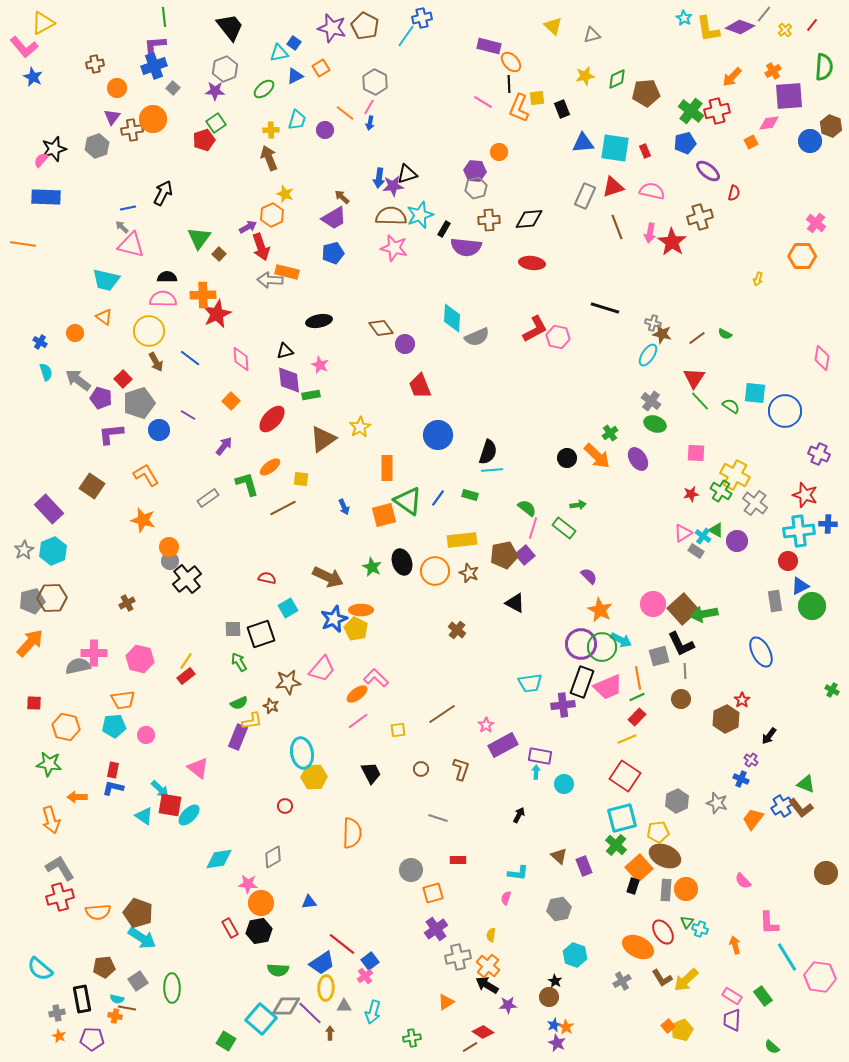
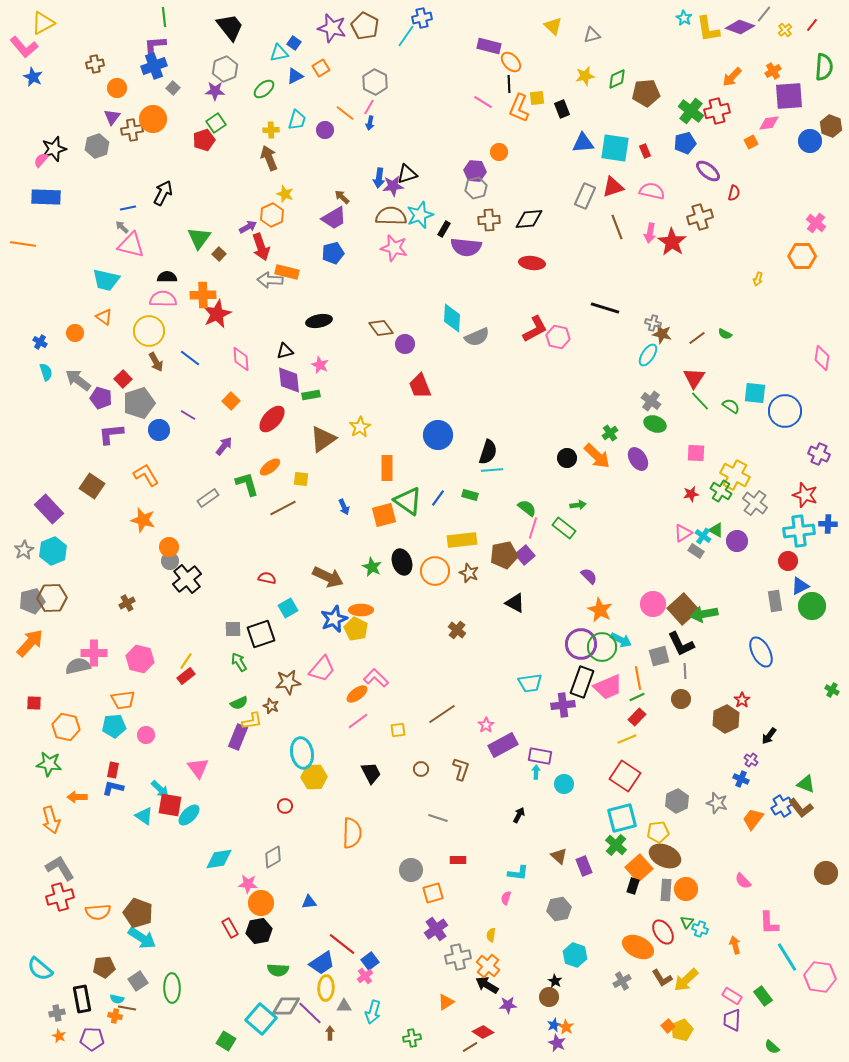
pink triangle at (198, 768): rotated 15 degrees clockwise
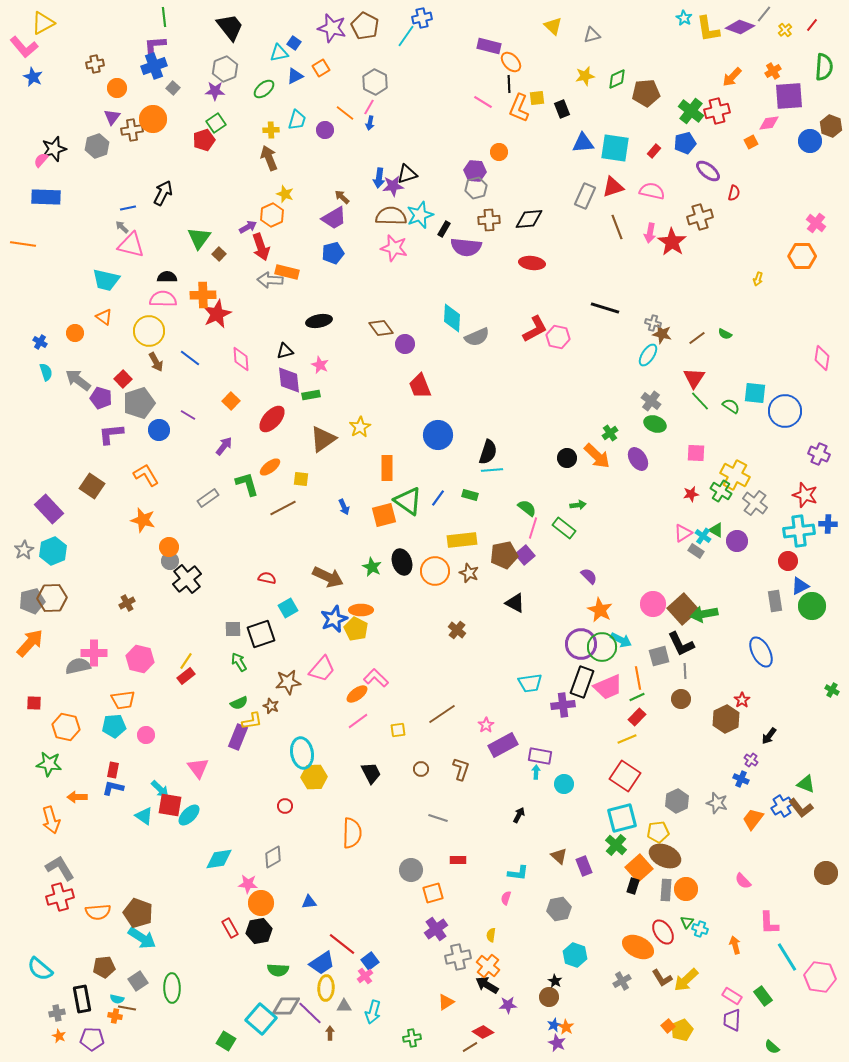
red rectangle at (645, 151): moved 9 px right; rotated 64 degrees clockwise
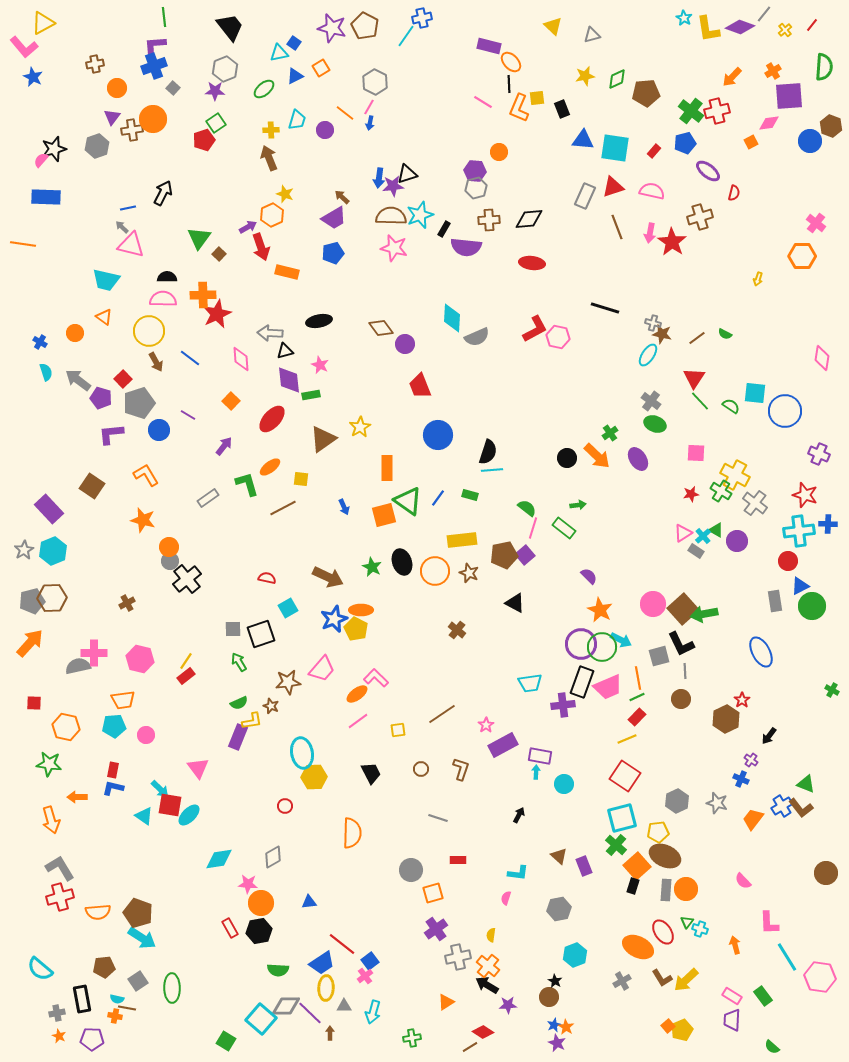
blue triangle at (583, 143): moved 3 px up; rotated 10 degrees clockwise
gray arrow at (270, 280): moved 53 px down
cyan cross at (703, 536): rotated 14 degrees clockwise
orange square at (639, 868): moved 2 px left, 2 px up
cyan hexagon at (575, 955): rotated 20 degrees clockwise
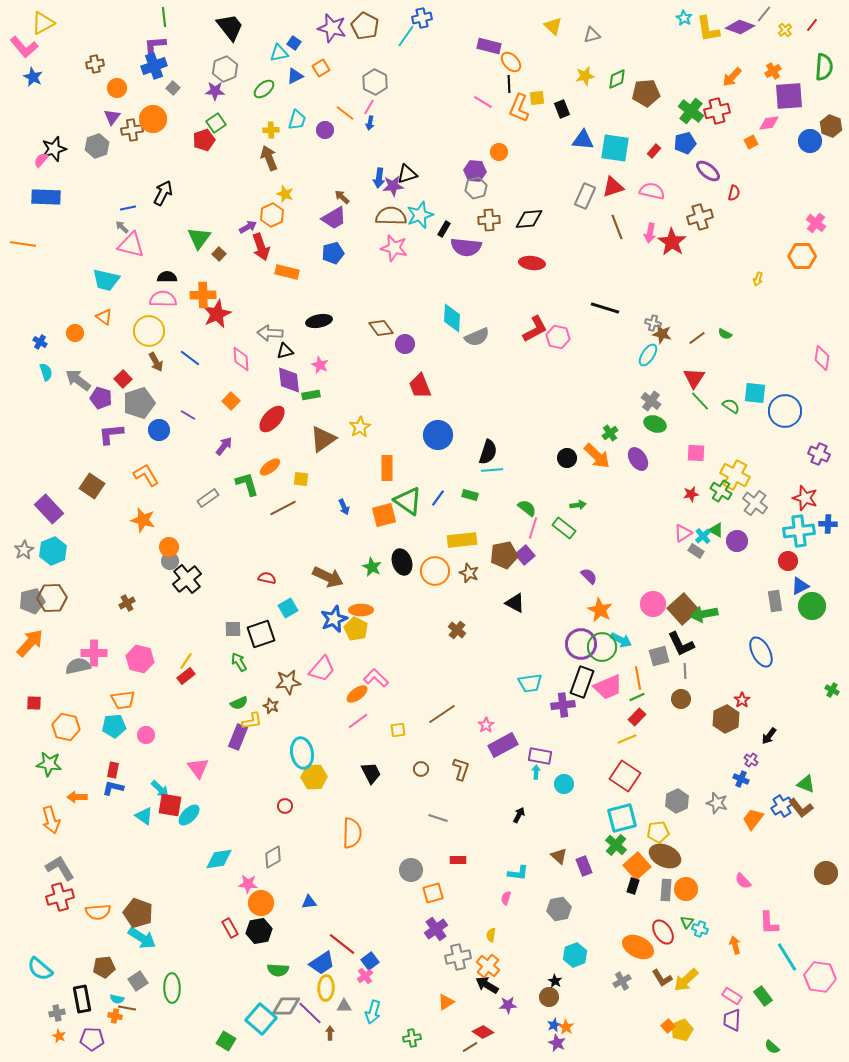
red star at (805, 495): moved 3 px down
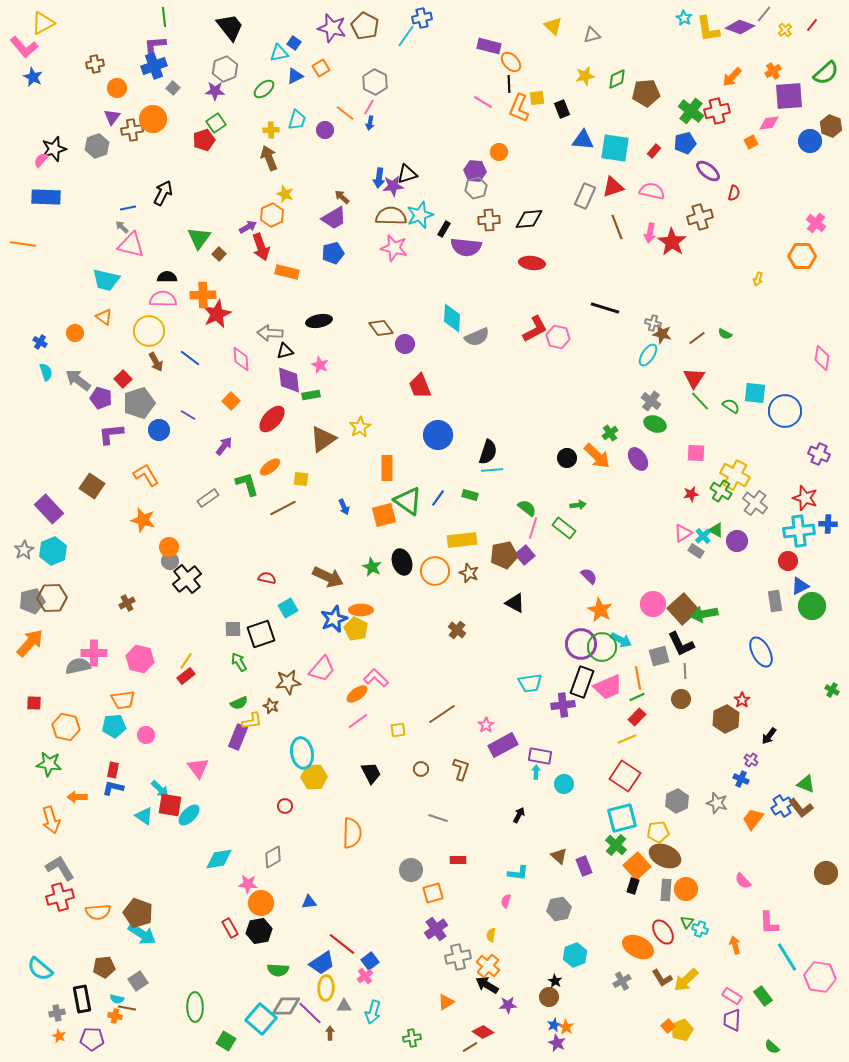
green semicircle at (824, 67): moved 2 px right, 6 px down; rotated 44 degrees clockwise
pink semicircle at (506, 898): moved 3 px down
cyan arrow at (142, 938): moved 4 px up
green ellipse at (172, 988): moved 23 px right, 19 px down
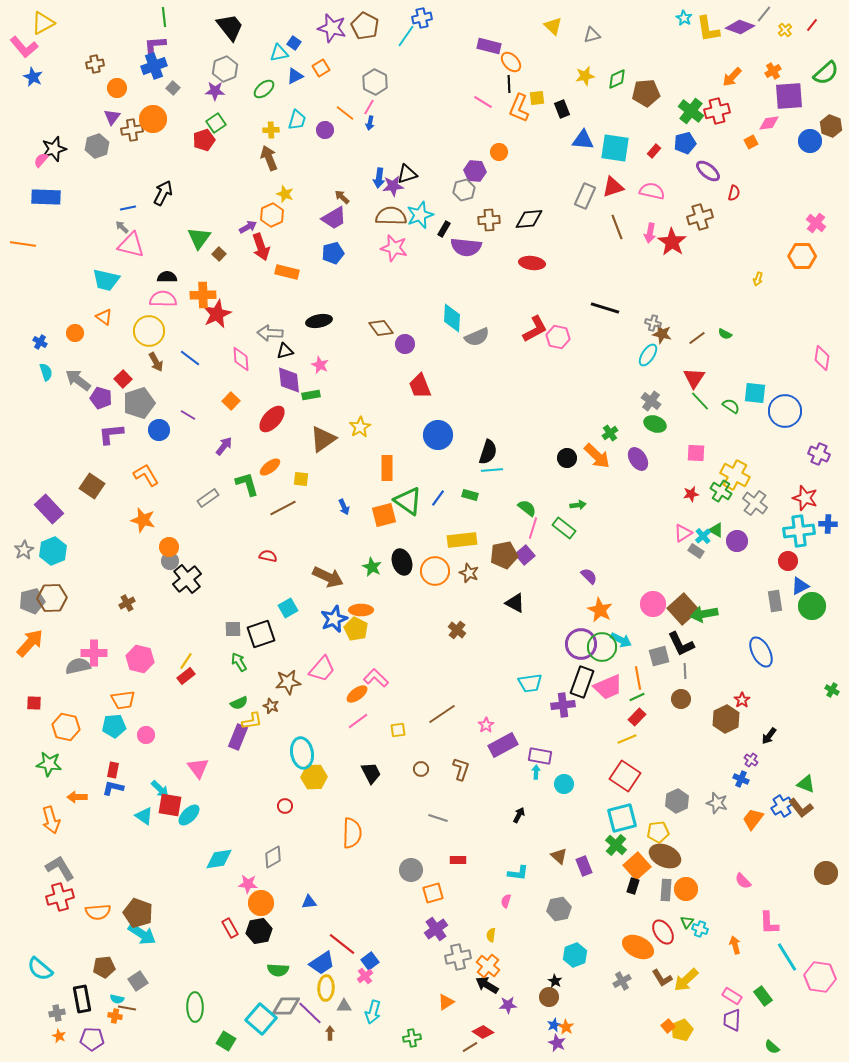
gray hexagon at (476, 188): moved 12 px left, 2 px down
red semicircle at (267, 578): moved 1 px right, 22 px up
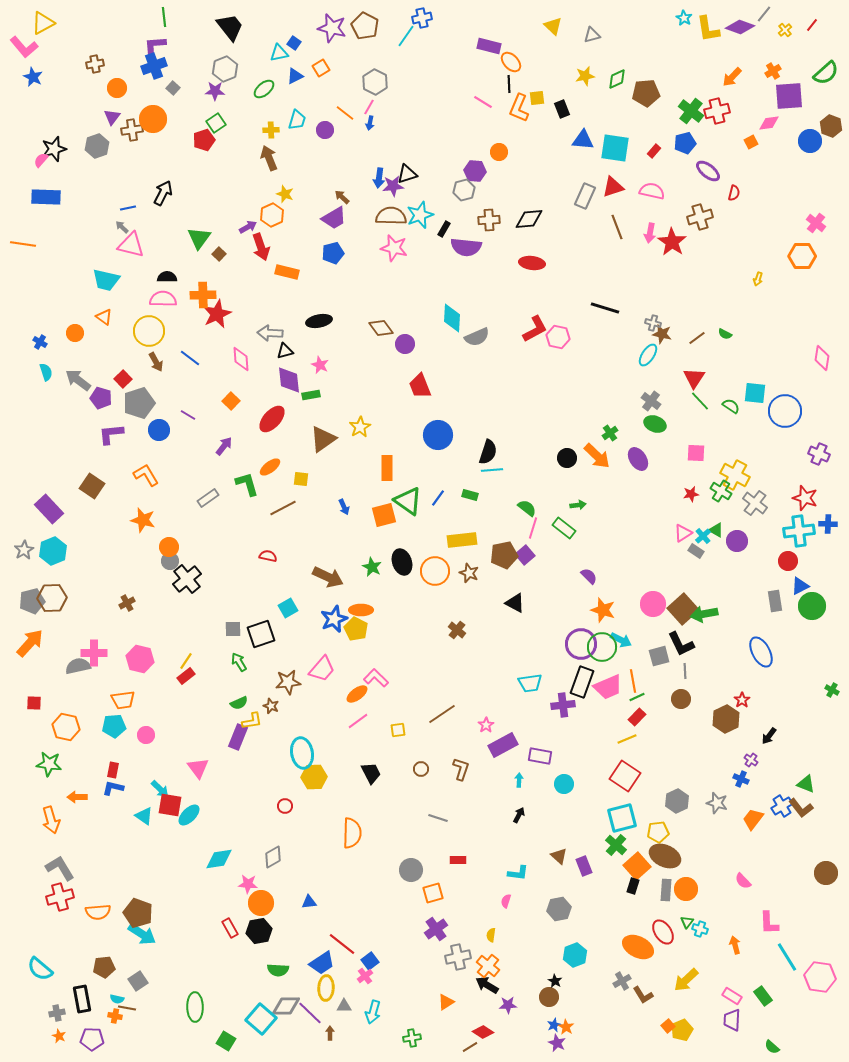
orange star at (600, 610): moved 3 px right; rotated 10 degrees counterclockwise
orange line at (638, 678): moved 5 px left, 3 px down
cyan arrow at (536, 772): moved 17 px left, 8 px down
brown L-shape at (662, 978): moved 19 px left, 17 px down
